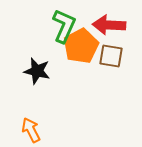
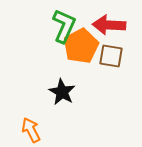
black star: moved 25 px right, 21 px down; rotated 16 degrees clockwise
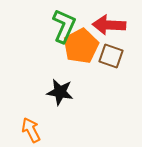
brown square: rotated 10 degrees clockwise
black star: moved 2 px left; rotated 20 degrees counterclockwise
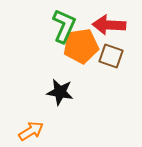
orange pentagon: rotated 20 degrees clockwise
orange arrow: moved 1 px down; rotated 85 degrees clockwise
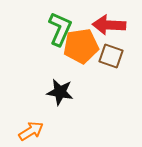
green L-shape: moved 4 px left, 3 px down
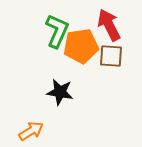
red arrow: rotated 60 degrees clockwise
green L-shape: moved 3 px left, 2 px down
brown square: rotated 15 degrees counterclockwise
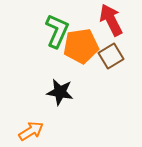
red arrow: moved 2 px right, 5 px up
brown square: rotated 35 degrees counterclockwise
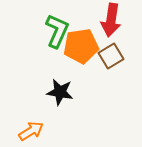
red arrow: rotated 144 degrees counterclockwise
